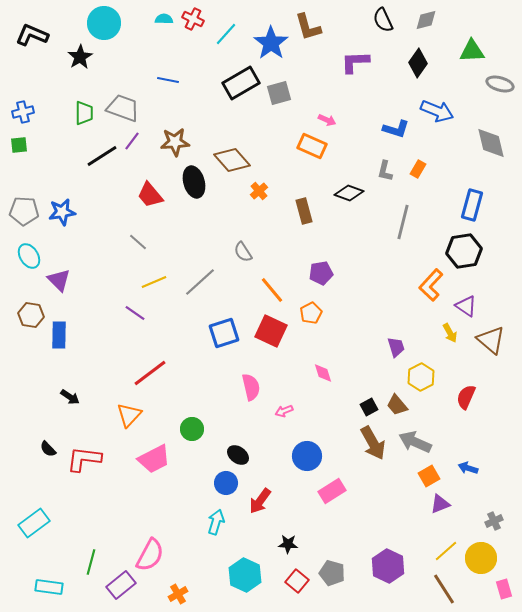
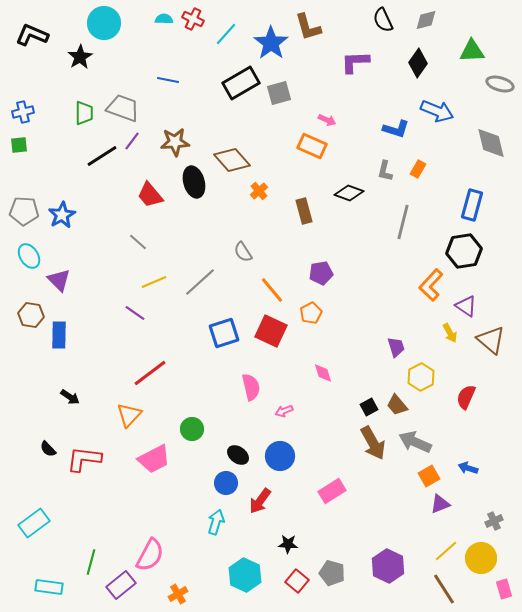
blue star at (62, 212): moved 3 px down; rotated 20 degrees counterclockwise
blue circle at (307, 456): moved 27 px left
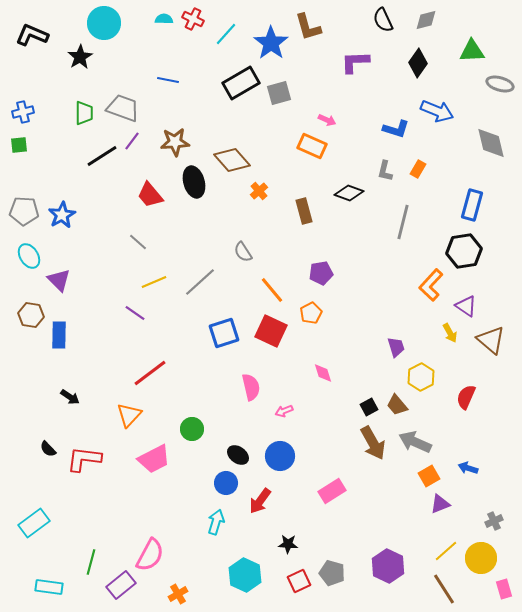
red square at (297, 581): moved 2 px right; rotated 25 degrees clockwise
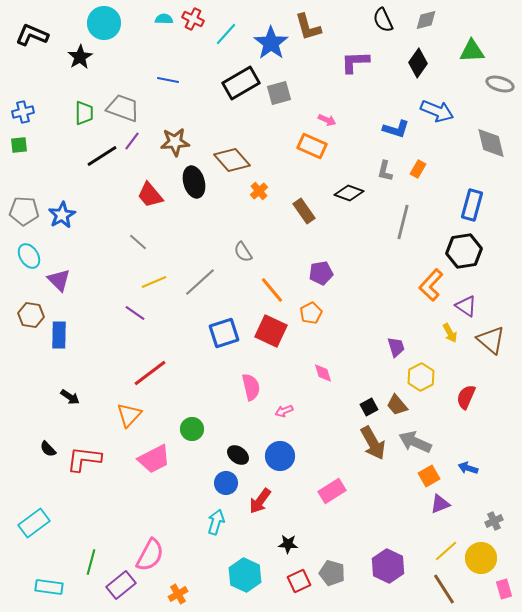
brown rectangle at (304, 211): rotated 20 degrees counterclockwise
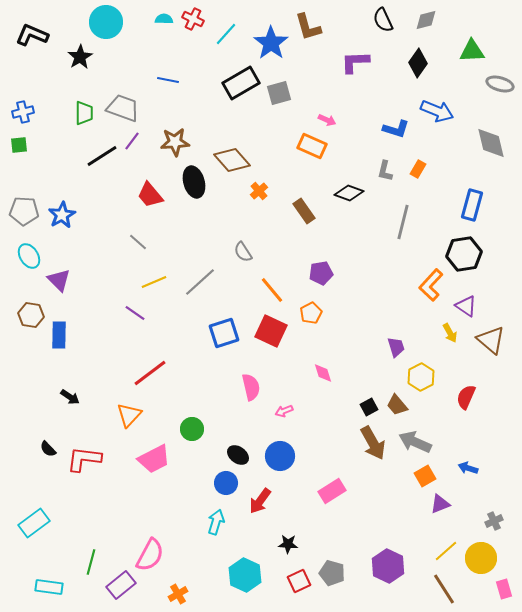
cyan circle at (104, 23): moved 2 px right, 1 px up
black hexagon at (464, 251): moved 3 px down
orange square at (429, 476): moved 4 px left
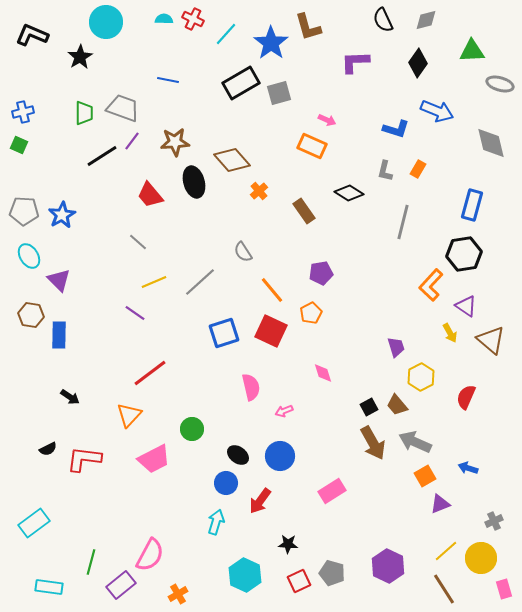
green square at (19, 145): rotated 30 degrees clockwise
black diamond at (349, 193): rotated 12 degrees clockwise
black semicircle at (48, 449): rotated 72 degrees counterclockwise
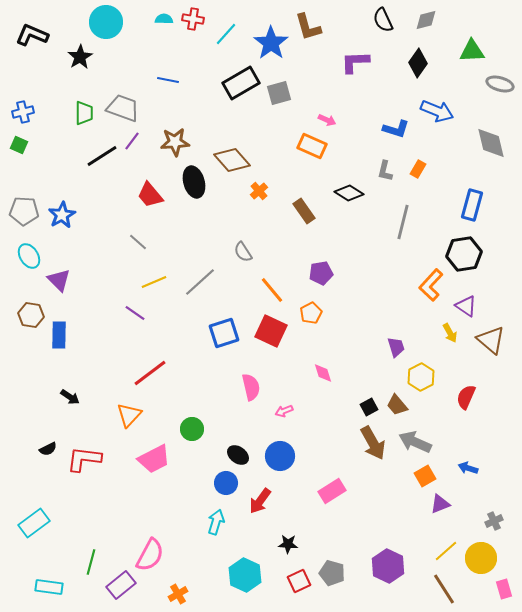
red cross at (193, 19): rotated 15 degrees counterclockwise
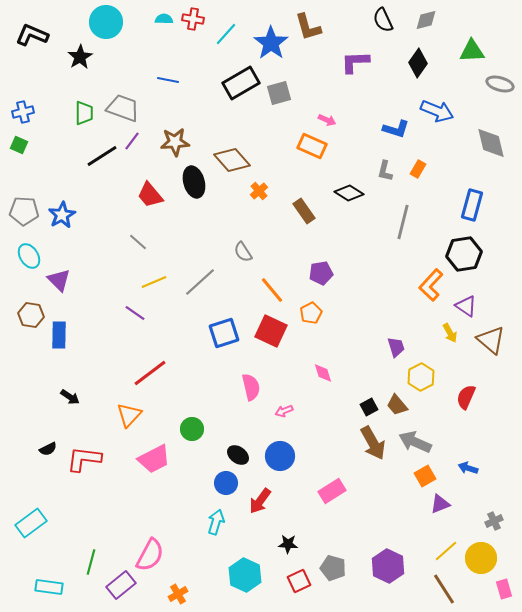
cyan rectangle at (34, 523): moved 3 px left
gray pentagon at (332, 573): moved 1 px right, 5 px up
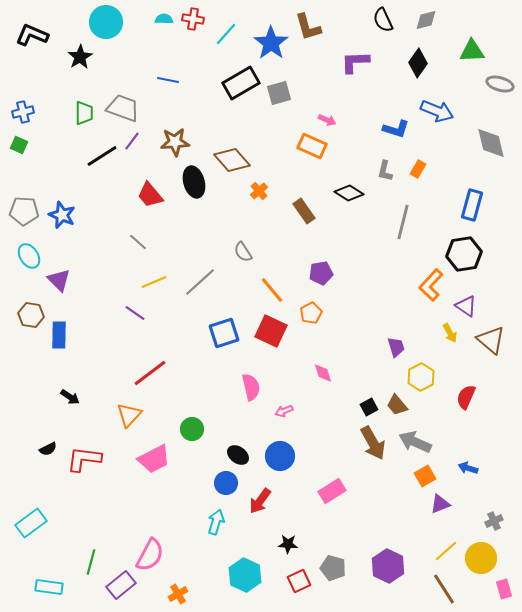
blue star at (62, 215): rotated 20 degrees counterclockwise
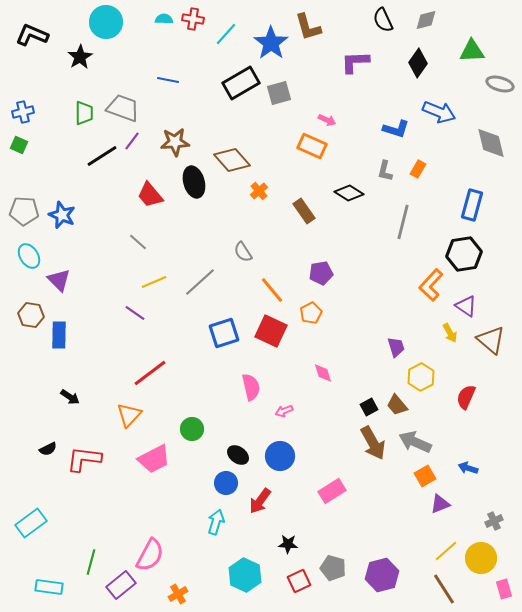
blue arrow at (437, 111): moved 2 px right, 1 px down
purple hexagon at (388, 566): moved 6 px left, 9 px down; rotated 20 degrees clockwise
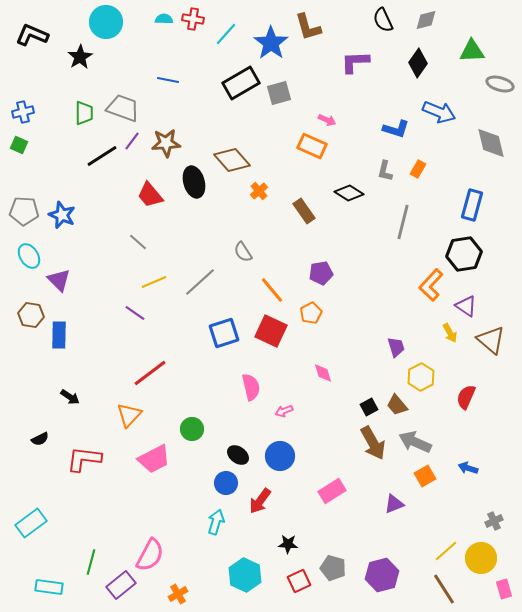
brown star at (175, 142): moved 9 px left, 1 px down
black semicircle at (48, 449): moved 8 px left, 10 px up
purple triangle at (440, 504): moved 46 px left
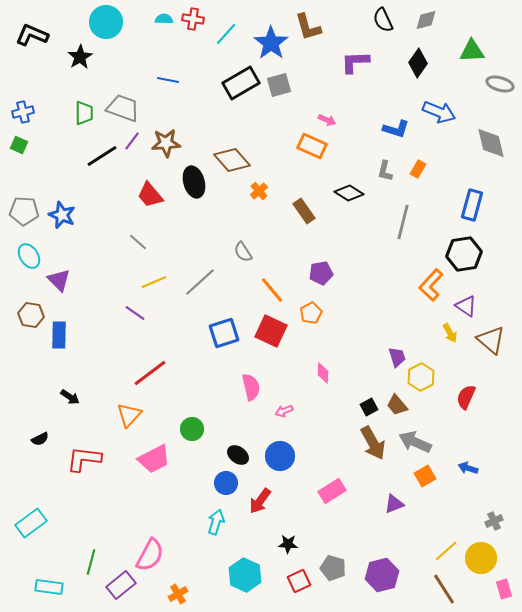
gray square at (279, 93): moved 8 px up
purple trapezoid at (396, 347): moved 1 px right, 10 px down
pink diamond at (323, 373): rotated 20 degrees clockwise
